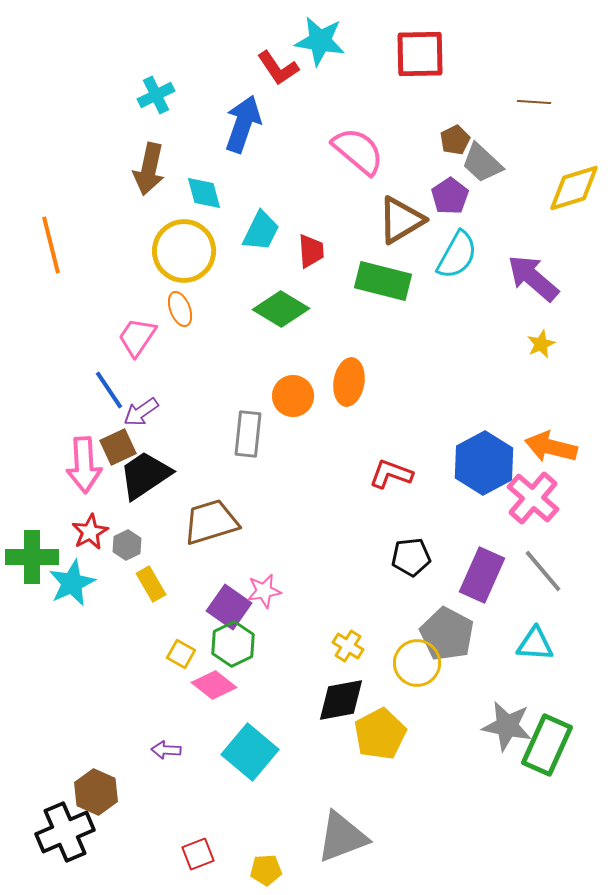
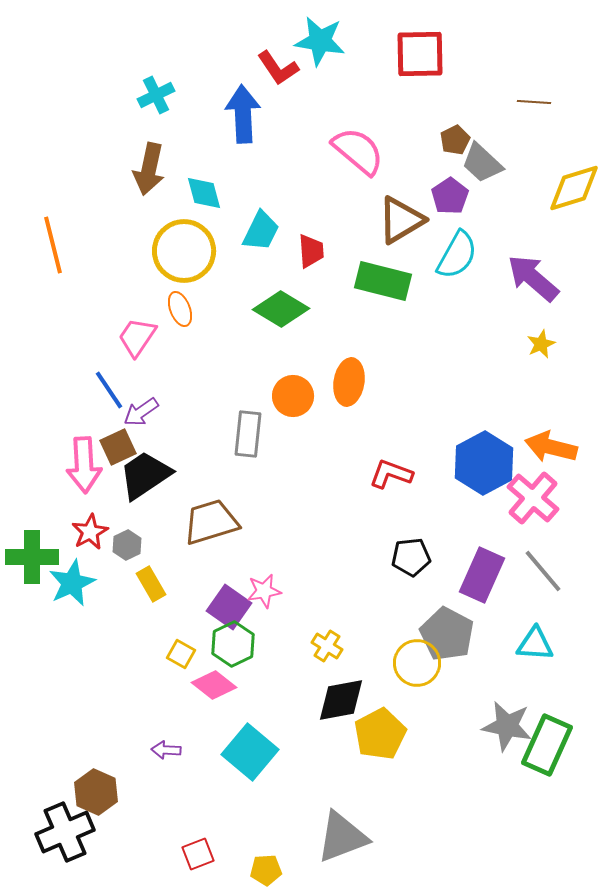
blue arrow at (243, 124): moved 10 px up; rotated 22 degrees counterclockwise
orange line at (51, 245): moved 2 px right
yellow cross at (348, 646): moved 21 px left
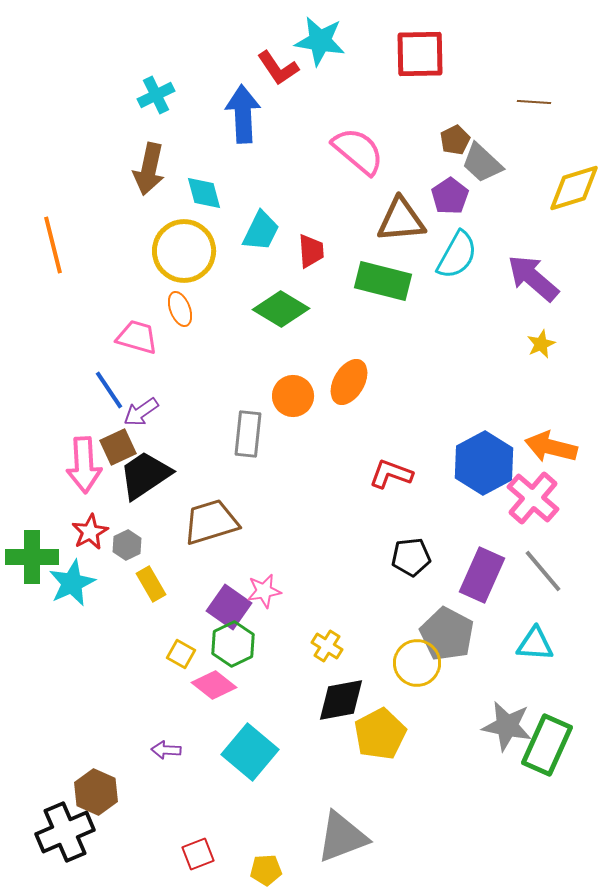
brown triangle at (401, 220): rotated 26 degrees clockwise
pink trapezoid at (137, 337): rotated 72 degrees clockwise
orange ellipse at (349, 382): rotated 21 degrees clockwise
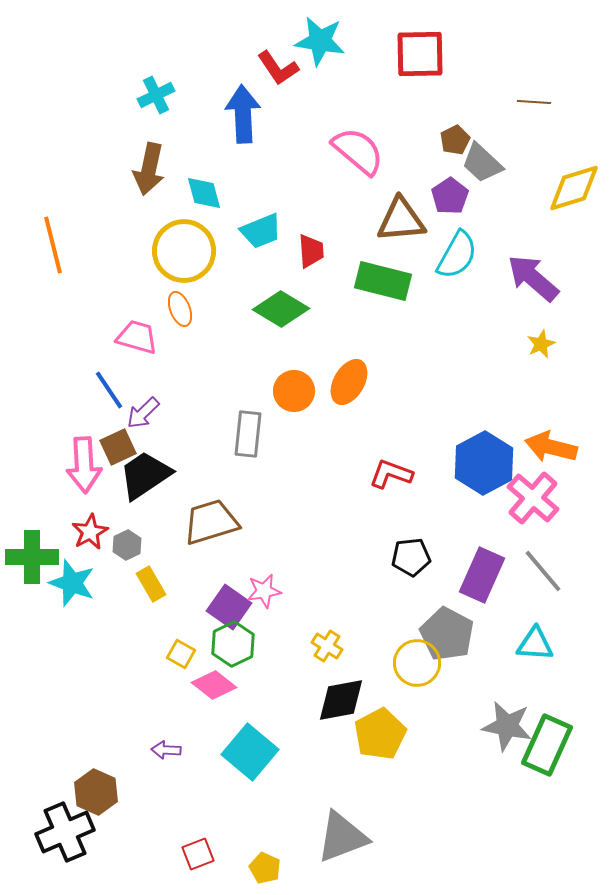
cyan trapezoid at (261, 231): rotated 42 degrees clockwise
orange circle at (293, 396): moved 1 px right, 5 px up
purple arrow at (141, 412): moved 2 px right, 1 px down; rotated 9 degrees counterclockwise
cyan star at (72, 583): rotated 27 degrees counterclockwise
yellow pentagon at (266, 870): moved 1 px left, 2 px up; rotated 28 degrees clockwise
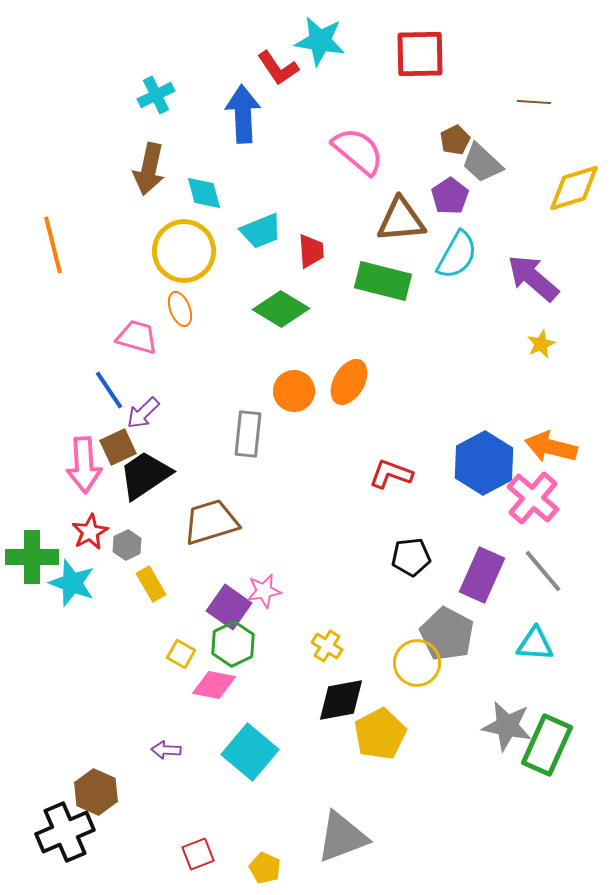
pink diamond at (214, 685): rotated 27 degrees counterclockwise
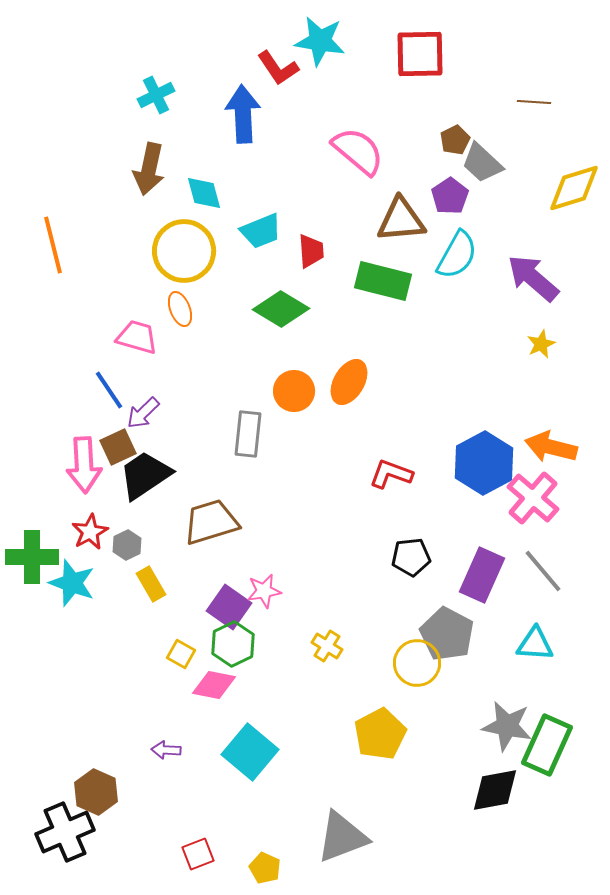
black diamond at (341, 700): moved 154 px right, 90 px down
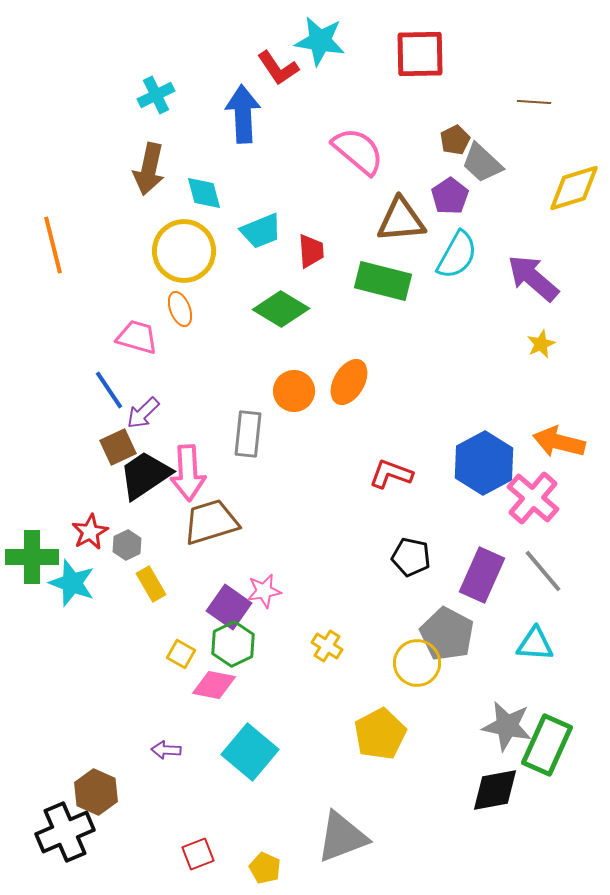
orange arrow at (551, 447): moved 8 px right, 5 px up
pink arrow at (84, 465): moved 104 px right, 8 px down
black pentagon at (411, 557): rotated 18 degrees clockwise
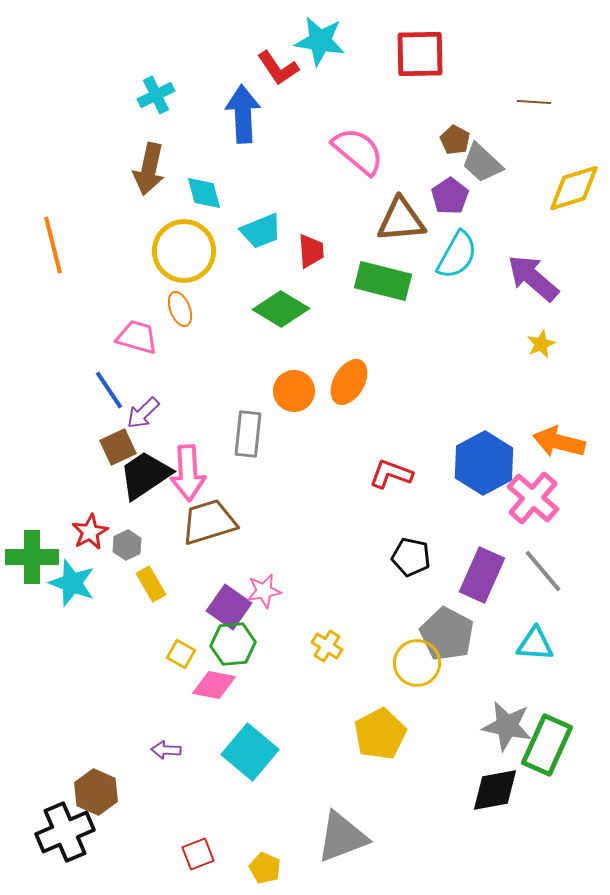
brown pentagon at (455, 140): rotated 16 degrees counterclockwise
brown trapezoid at (211, 522): moved 2 px left
green hexagon at (233, 644): rotated 21 degrees clockwise
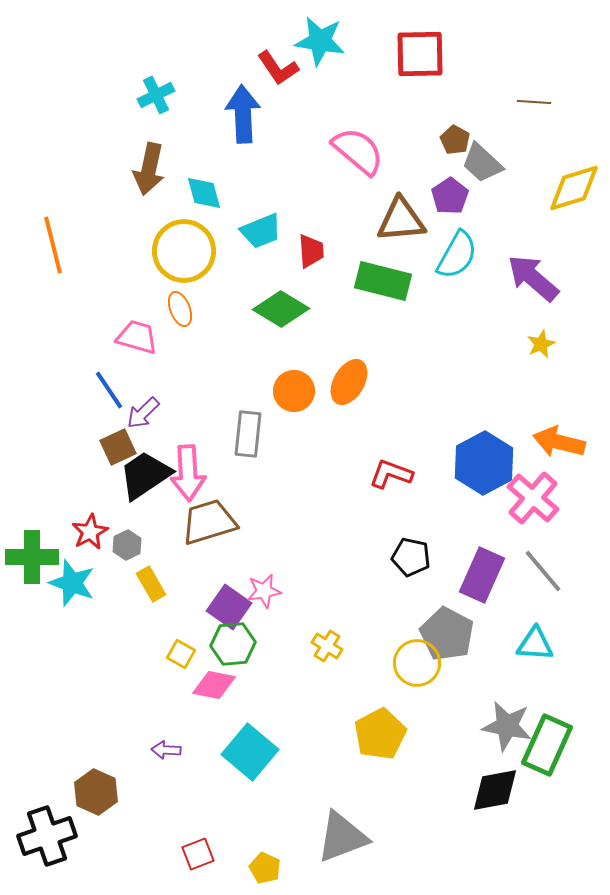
black cross at (65, 832): moved 18 px left, 4 px down; rotated 4 degrees clockwise
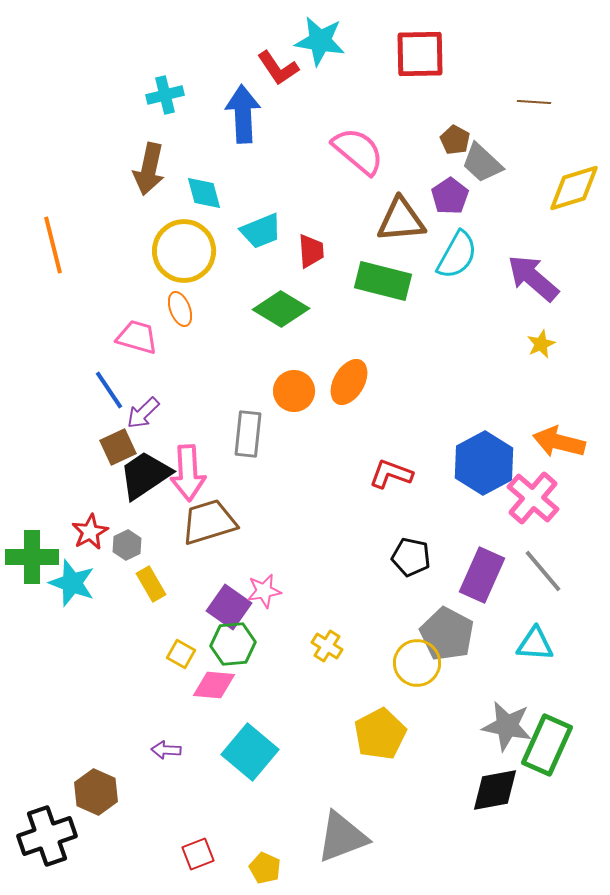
cyan cross at (156, 95): moved 9 px right; rotated 12 degrees clockwise
pink diamond at (214, 685): rotated 6 degrees counterclockwise
